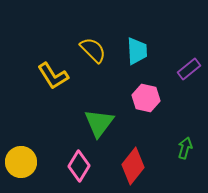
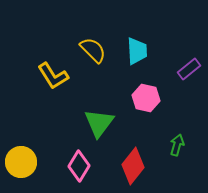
green arrow: moved 8 px left, 3 px up
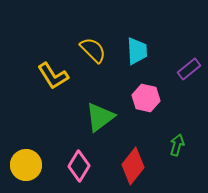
green triangle: moved 1 px right, 6 px up; rotated 16 degrees clockwise
yellow circle: moved 5 px right, 3 px down
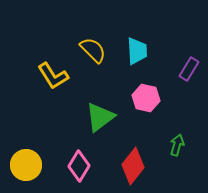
purple rectangle: rotated 20 degrees counterclockwise
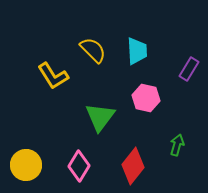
green triangle: rotated 16 degrees counterclockwise
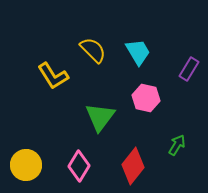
cyan trapezoid: moved 1 px right, 1 px down; rotated 28 degrees counterclockwise
green arrow: rotated 15 degrees clockwise
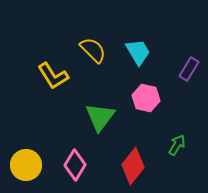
pink diamond: moved 4 px left, 1 px up
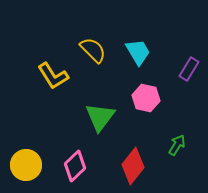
pink diamond: moved 1 px down; rotated 16 degrees clockwise
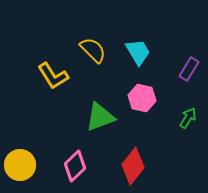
pink hexagon: moved 4 px left
green triangle: rotated 32 degrees clockwise
green arrow: moved 11 px right, 27 px up
yellow circle: moved 6 px left
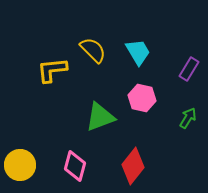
yellow L-shape: moved 1 px left, 6 px up; rotated 116 degrees clockwise
pink diamond: rotated 32 degrees counterclockwise
